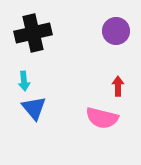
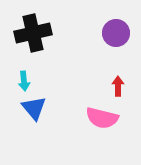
purple circle: moved 2 px down
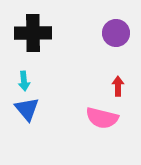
black cross: rotated 12 degrees clockwise
blue triangle: moved 7 px left, 1 px down
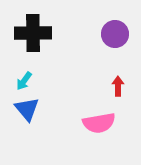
purple circle: moved 1 px left, 1 px down
cyan arrow: rotated 42 degrees clockwise
pink semicircle: moved 3 px left, 5 px down; rotated 24 degrees counterclockwise
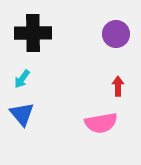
purple circle: moved 1 px right
cyan arrow: moved 2 px left, 2 px up
blue triangle: moved 5 px left, 5 px down
pink semicircle: moved 2 px right
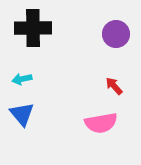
black cross: moved 5 px up
cyan arrow: rotated 42 degrees clockwise
red arrow: moved 4 px left; rotated 42 degrees counterclockwise
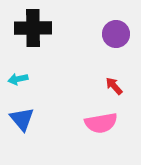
cyan arrow: moved 4 px left
blue triangle: moved 5 px down
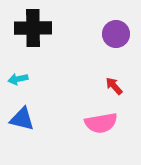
blue triangle: rotated 36 degrees counterclockwise
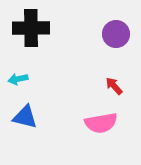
black cross: moved 2 px left
blue triangle: moved 3 px right, 2 px up
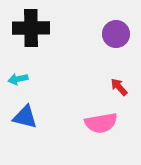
red arrow: moved 5 px right, 1 px down
